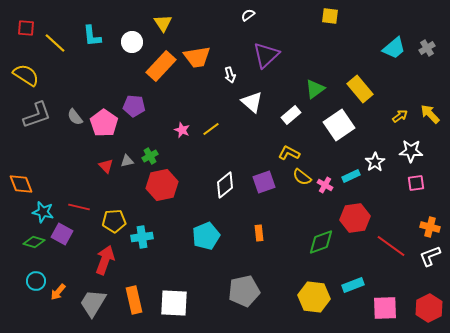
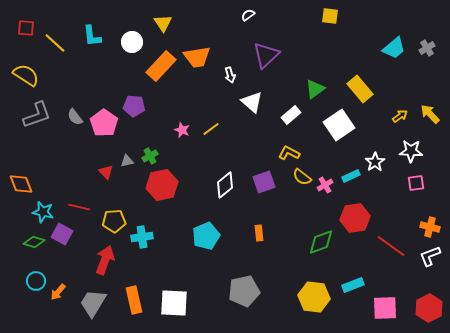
red triangle at (106, 166): moved 6 px down
pink cross at (325, 185): rotated 28 degrees clockwise
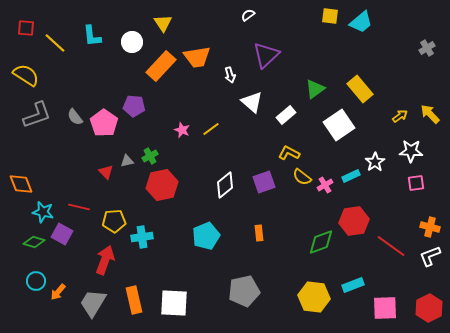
cyan trapezoid at (394, 48): moved 33 px left, 26 px up
white rectangle at (291, 115): moved 5 px left
red hexagon at (355, 218): moved 1 px left, 3 px down
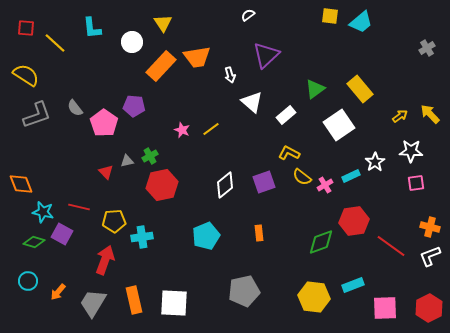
cyan L-shape at (92, 36): moved 8 px up
gray semicircle at (75, 117): moved 9 px up
cyan circle at (36, 281): moved 8 px left
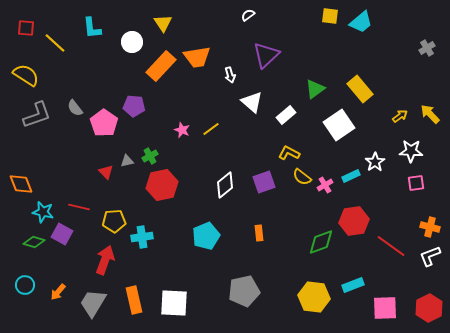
cyan circle at (28, 281): moved 3 px left, 4 px down
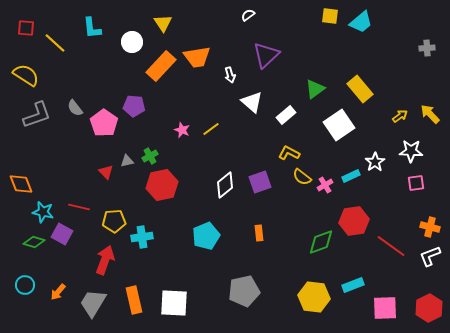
gray cross at (427, 48): rotated 28 degrees clockwise
purple square at (264, 182): moved 4 px left
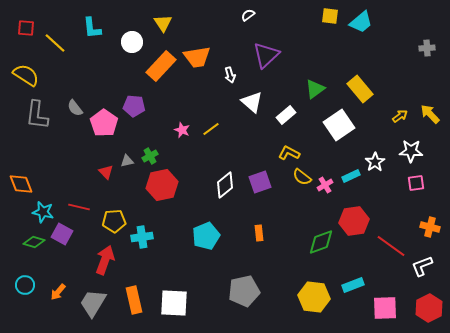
gray L-shape at (37, 115): rotated 116 degrees clockwise
white L-shape at (430, 256): moved 8 px left, 10 px down
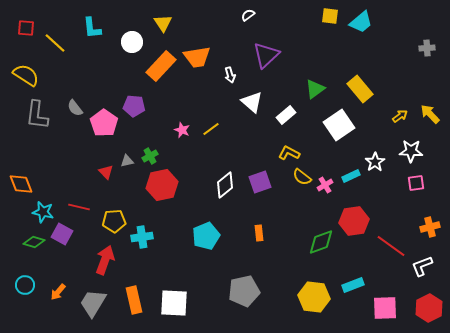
orange cross at (430, 227): rotated 30 degrees counterclockwise
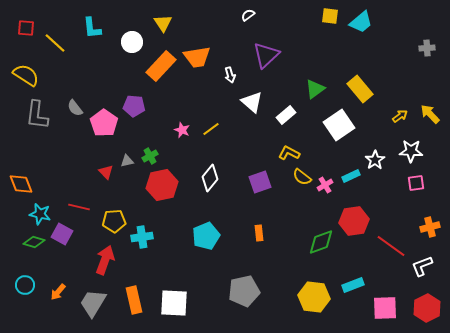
white star at (375, 162): moved 2 px up
white diamond at (225, 185): moved 15 px left, 7 px up; rotated 12 degrees counterclockwise
cyan star at (43, 212): moved 3 px left, 2 px down
red hexagon at (429, 308): moved 2 px left
